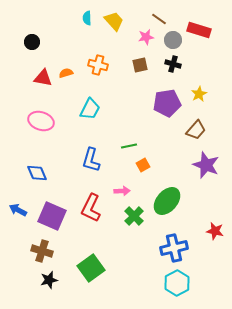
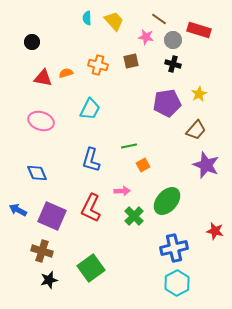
pink star: rotated 21 degrees clockwise
brown square: moved 9 px left, 4 px up
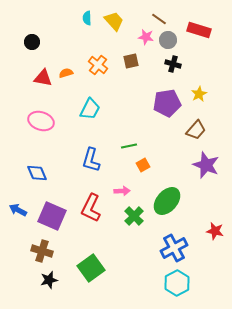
gray circle: moved 5 px left
orange cross: rotated 24 degrees clockwise
blue cross: rotated 16 degrees counterclockwise
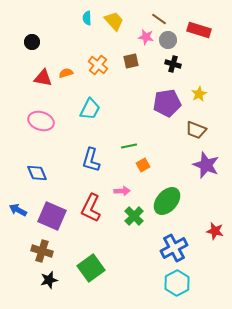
brown trapezoid: rotated 70 degrees clockwise
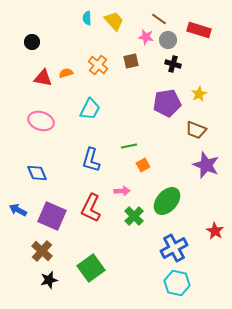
red star: rotated 18 degrees clockwise
brown cross: rotated 25 degrees clockwise
cyan hexagon: rotated 20 degrees counterclockwise
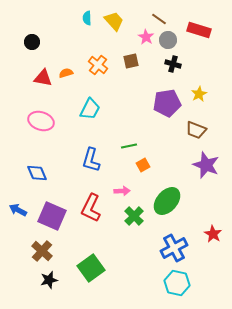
pink star: rotated 21 degrees clockwise
red star: moved 2 px left, 3 px down
